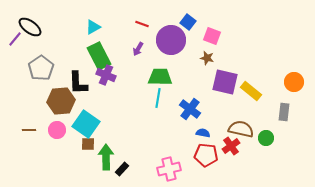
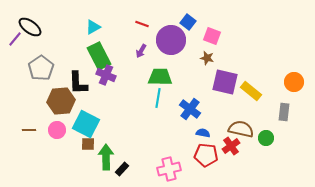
purple arrow: moved 3 px right, 2 px down
cyan square: rotated 8 degrees counterclockwise
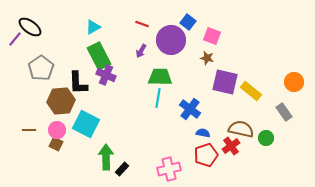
gray rectangle: rotated 42 degrees counterclockwise
brown square: moved 32 px left; rotated 24 degrees clockwise
red pentagon: rotated 25 degrees counterclockwise
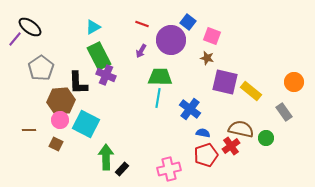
pink circle: moved 3 px right, 10 px up
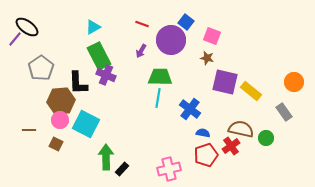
blue square: moved 2 px left
black ellipse: moved 3 px left
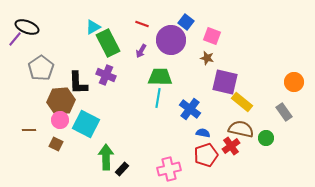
black ellipse: rotated 15 degrees counterclockwise
green rectangle: moved 9 px right, 13 px up
yellow rectangle: moved 9 px left, 11 px down
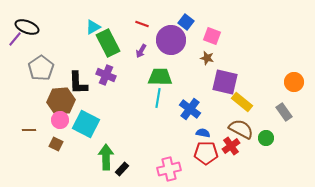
brown semicircle: rotated 15 degrees clockwise
red pentagon: moved 2 px up; rotated 20 degrees clockwise
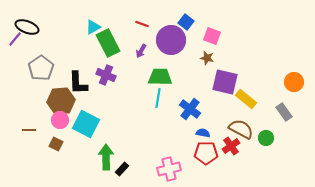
yellow rectangle: moved 4 px right, 3 px up
